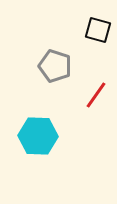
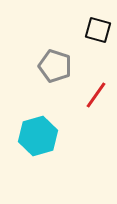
cyan hexagon: rotated 18 degrees counterclockwise
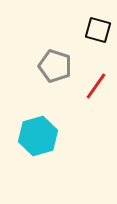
red line: moved 9 px up
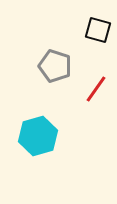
red line: moved 3 px down
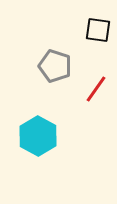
black square: rotated 8 degrees counterclockwise
cyan hexagon: rotated 15 degrees counterclockwise
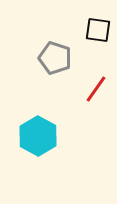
gray pentagon: moved 8 px up
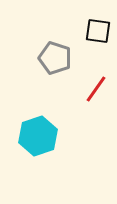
black square: moved 1 px down
cyan hexagon: rotated 12 degrees clockwise
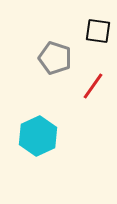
red line: moved 3 px left, 3 px up
cyan hexagon: rotated 6 degrees counterclockwise
